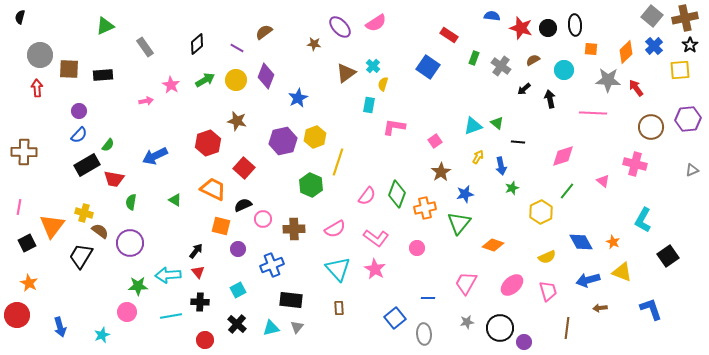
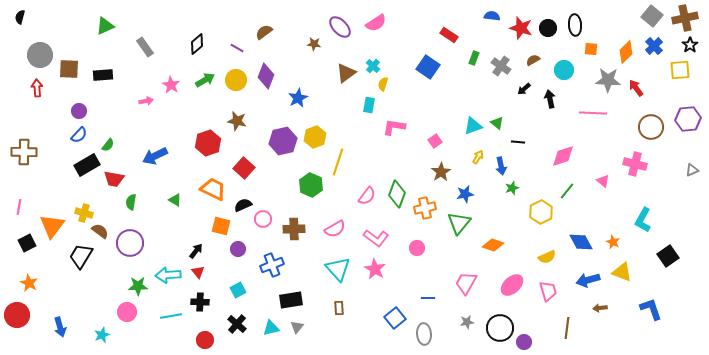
black rectangle at (291, 300): rotated 15 degrees counterclockwise
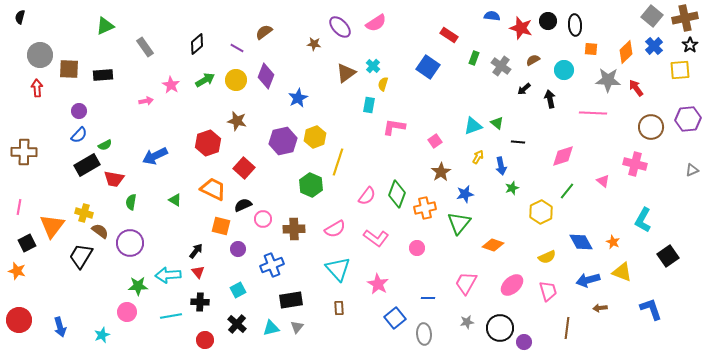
black circle at (548, 28): moved 7 px up
green semicircle at (108, 145): moved 3 px left; rotated 24 degrees clockwise
pink star at (375, 269): moved 3 px right, 15 px down
orange star at (29, 283): moved 12 px left, 12 px up; rotated 12 degrees counterclockwise
red circle at (17, 315): moved 2 px right, 5 px down
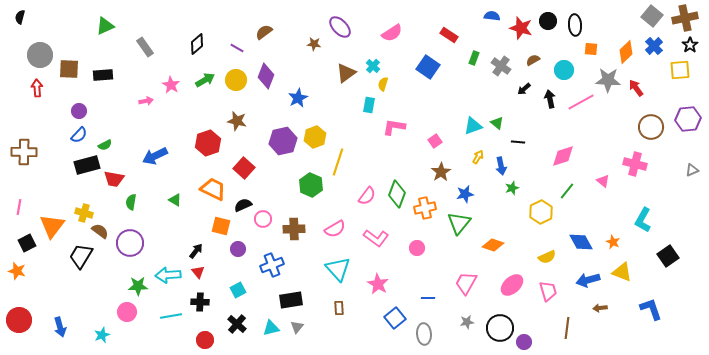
pink semicircle at (376, 23): moved 16 px right, 10 px down
pink line at (593, 113): moved 12 px left, 11 px up; rotated 32 degrees counterclockwise
black rectangle at (87, 165): rotated 15 degrees clockwise
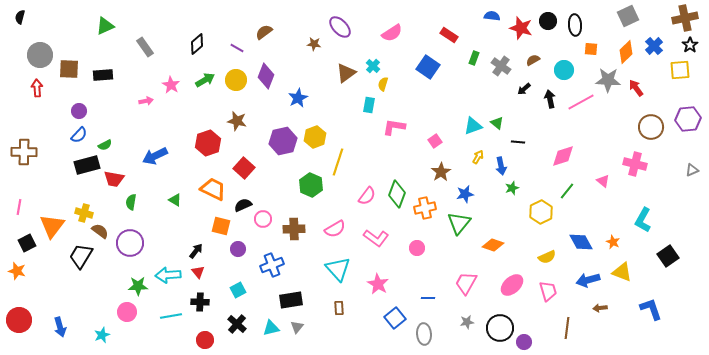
gray square at (652, 16): moved 24 px left; rotated 25 degrees clockwise
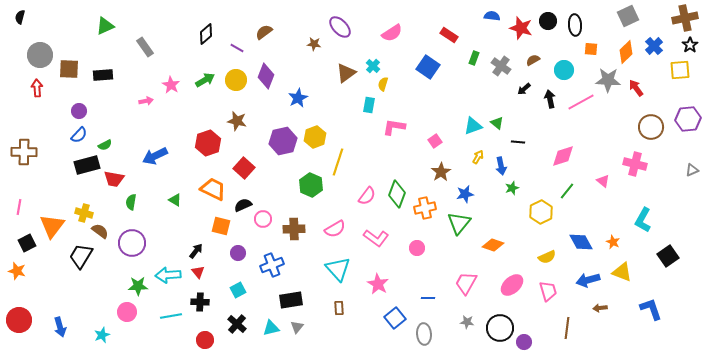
black diamond at (197, 44): moved 9 px right, 10 px up
purple circle at (130, 243): moved 2 px right
purple circle at (238, 249): moved 4 px down
gray star at (467, 322): rotated 16 degrees clockwise
